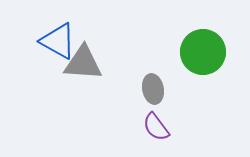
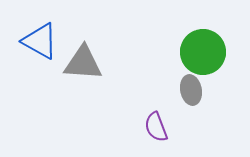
blue triangle: moved 18 px left
gray ellipse: moved 38 px right, 1 px down
purple semicircle: rotated 16 degrees clockwise
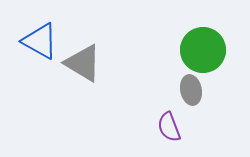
green circle: moved 2 px up
gray triangle: rotated 27 degrees clockwise
purple semicircle: moved 13 px right
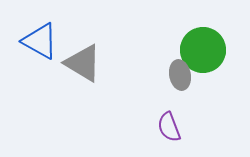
gray ellipse: moved 11 px left, 15 px up
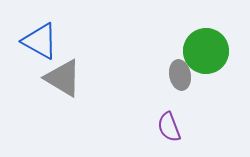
green circle: moved 3 px right, 1 px down
gray triangle: moved 20 px left, 15 px down
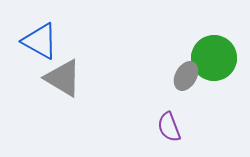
green circle: moved 8 px right, 7 px down
gray ellipse: moved 6 px right, 1 px down; rotated 40 degrees clockwise
